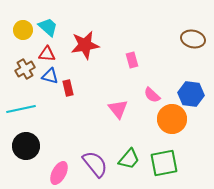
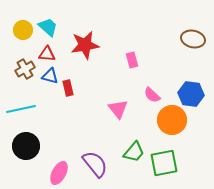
orange circle: moved 1 px down
green trapezoid: moved 5 px right, 7 px up
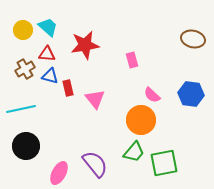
pink triangle: moved 23 px left, 10 px up
orange circle: moved 31 px left
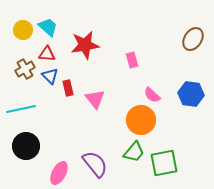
brown ellipse: rotated 70 degrees counterclockwise
blue triangle: rotated 30 degrees clockwise
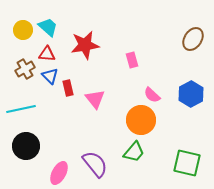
blue hexagon: rotated 25 degrees clockwise
green square: moved 23 px right; rotated 24 degrees clockwise
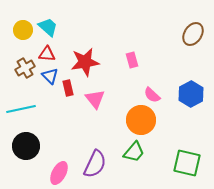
brown ellipse: moved 5 px up
red star: moved 17 px down
brown cross: moved 1 px up
purple semicircle: rotated 64 degrees clockwise
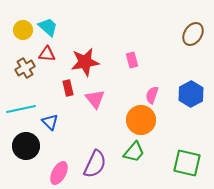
blue triangle: moved 46 px down
pink semicircle: rotated 66 degrees clockwise
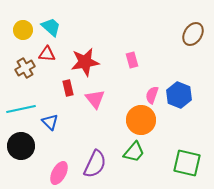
cyan trapezoid: moved 3 px right
blue hexagon: moved 12 px left, 1 px down; rotated 10 degrees counterclockwise
black circle: moved 5 px left
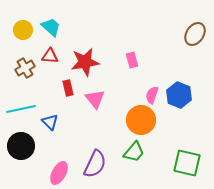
brown ellipse: moved 2 px right
red triangle: moved 3 px right, 2 px down
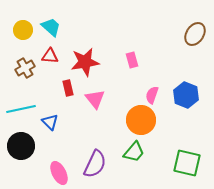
blue hexagon: moved 7 px right
pink ellipse: rotated 55 degrees counterclockwise
